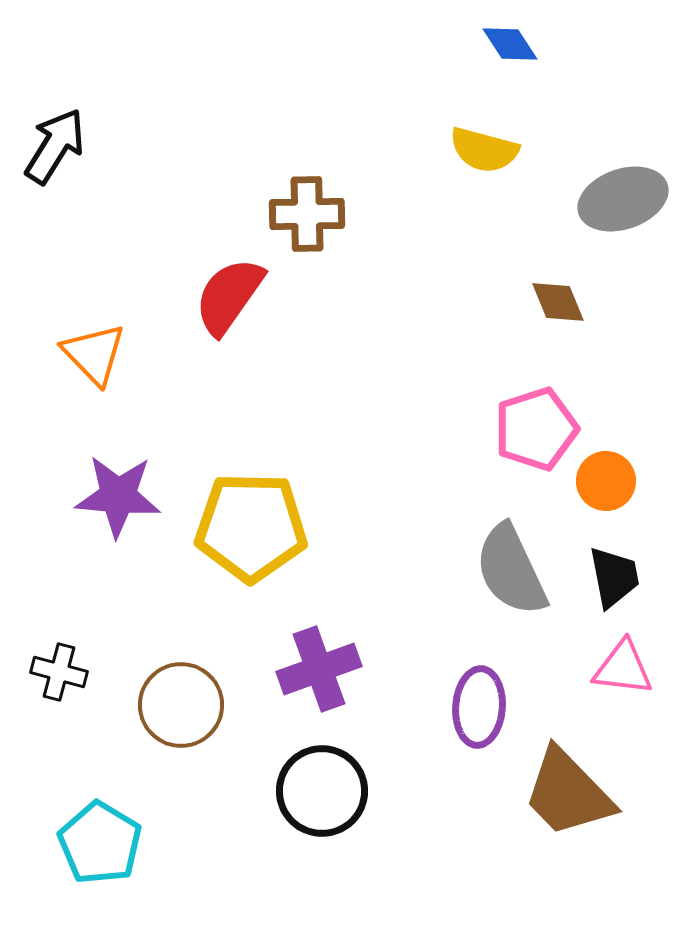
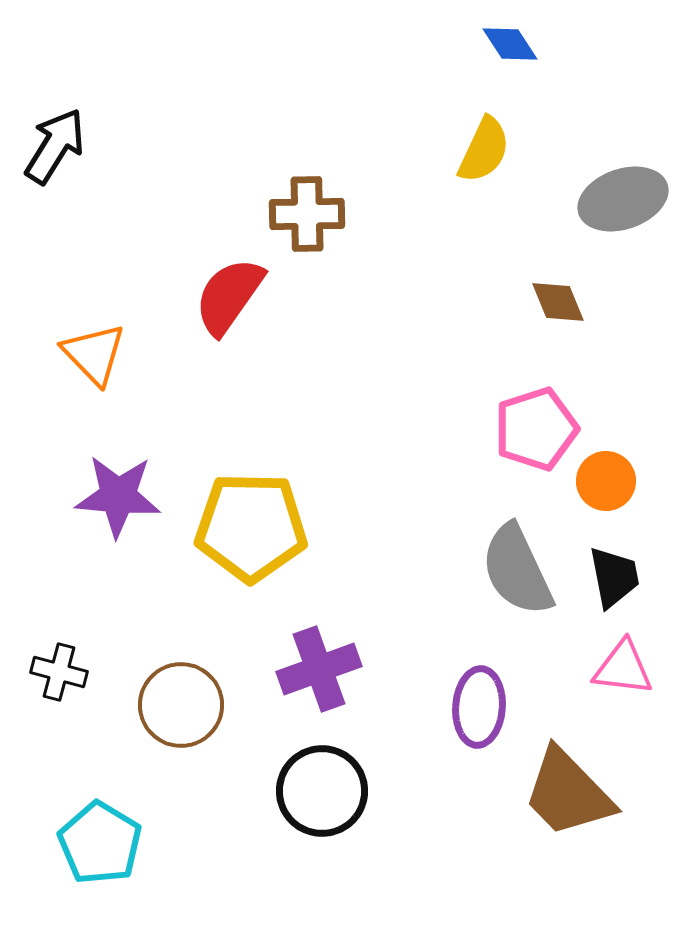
yellow semicircle: rotated 80 degrees counterclockwise
gray semicircle: moved 6 px right
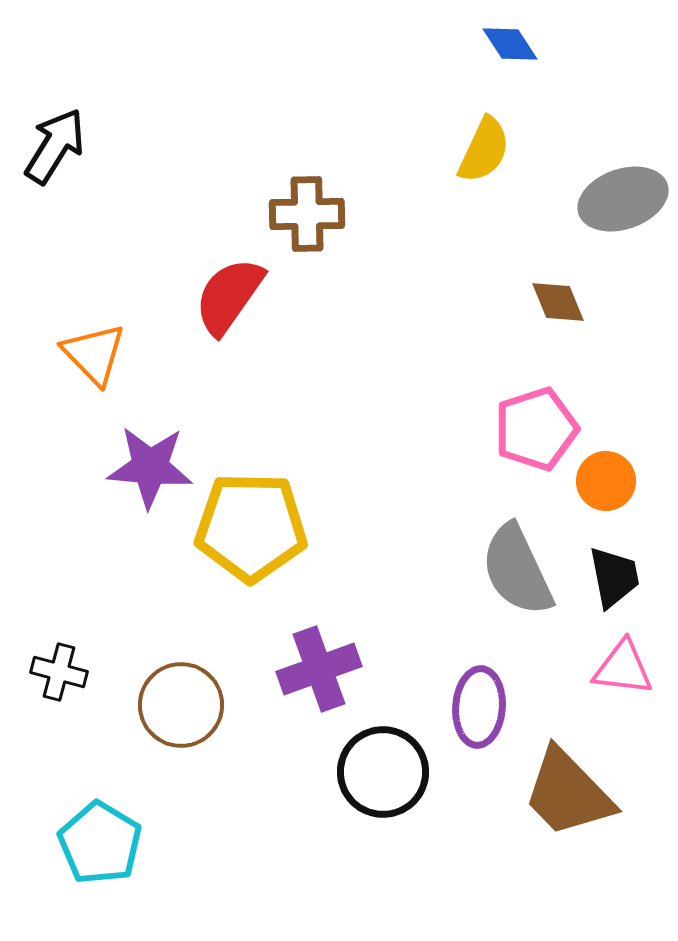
purple star: moved 32 px right, 29 px up
black circle: moved 61 px right, 19 px up
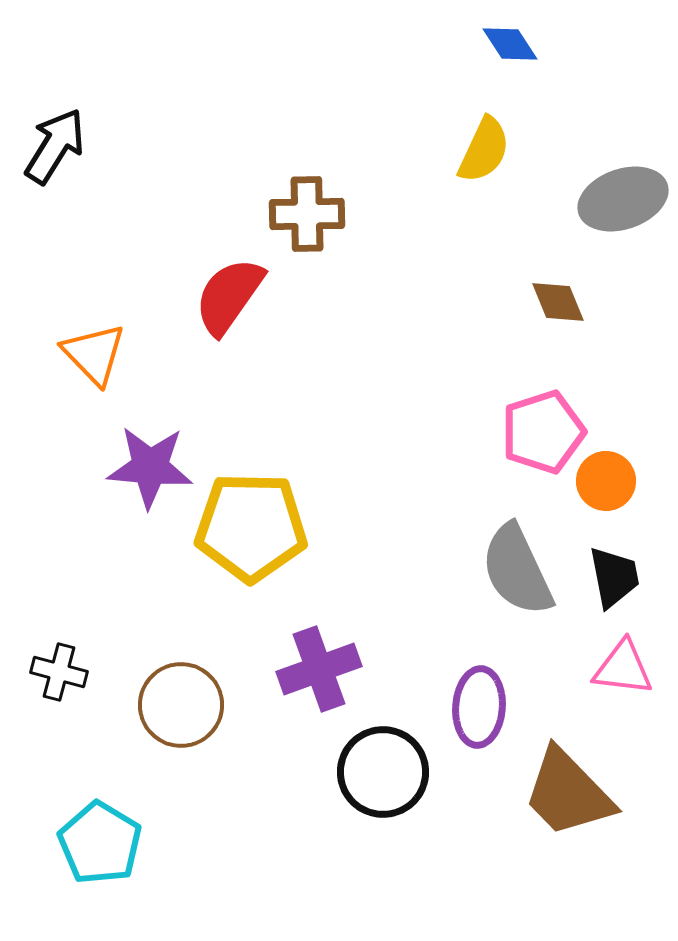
pink pentagon: moved 7 px right, 3 px down
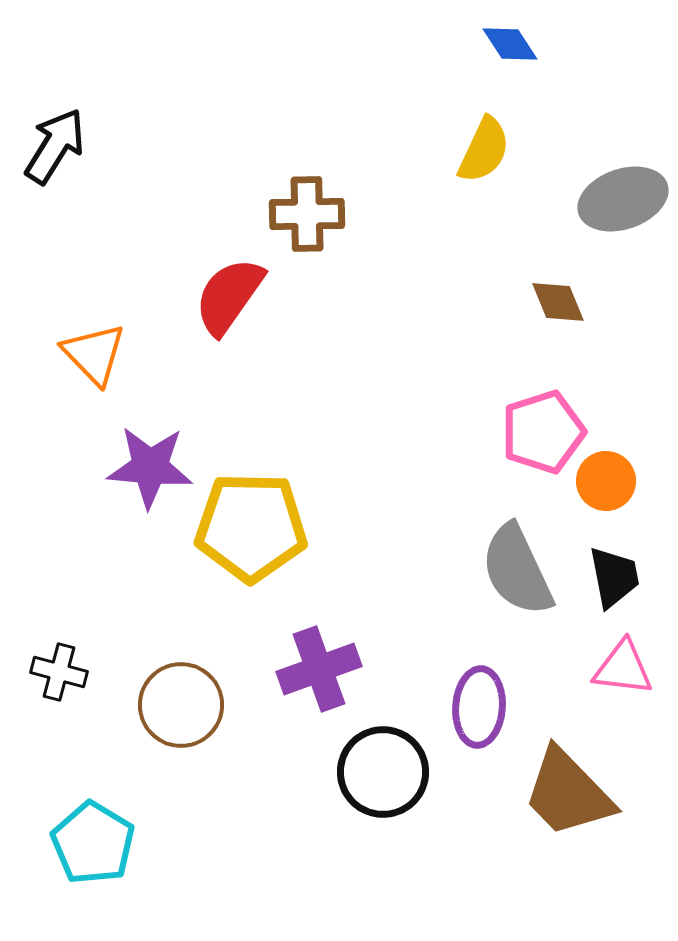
cyan pentagon: moved 7 px left
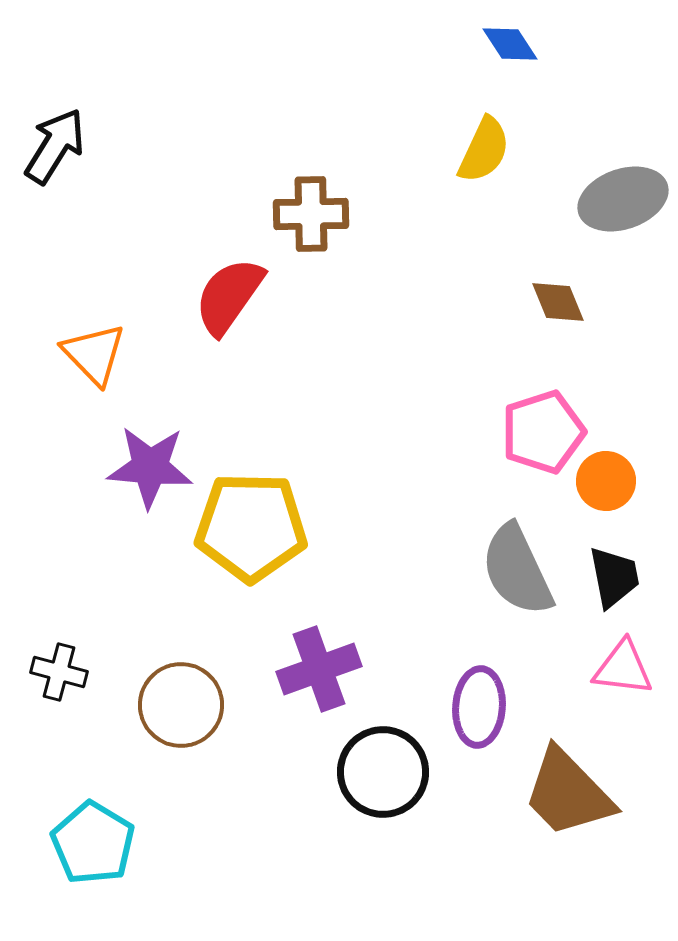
brown cross: moved 4 px right
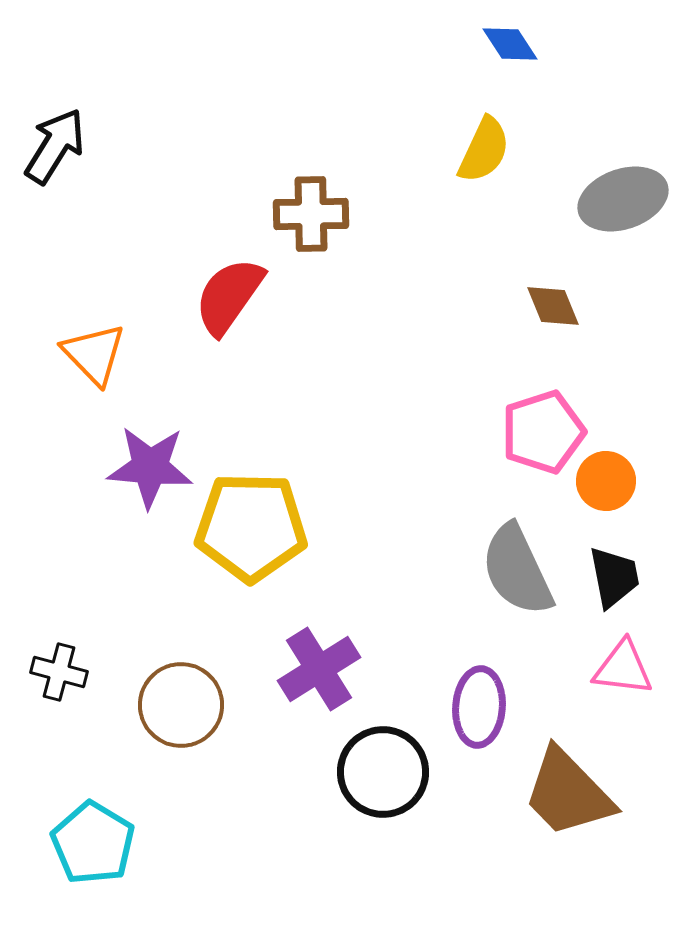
brown diamond: moved 5 px left, 4 px down
purple cross: rotated 12 degrees counterclockwise
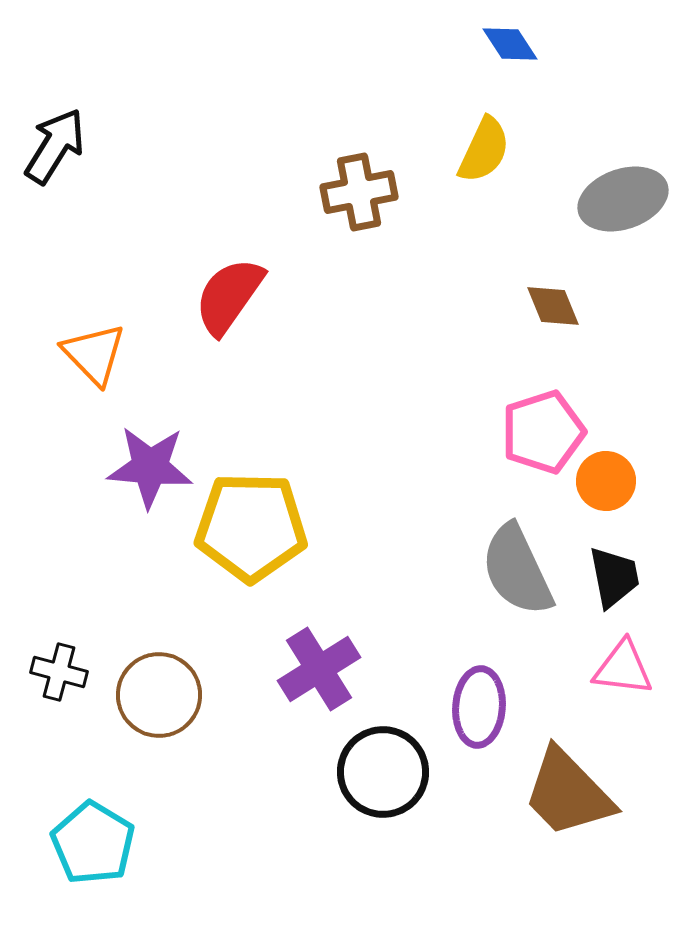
brown cross: moved 48 px right, 22 px up; rotated 10 degrees counterclockwise
brown circle: moved 22 px left, 10 px up
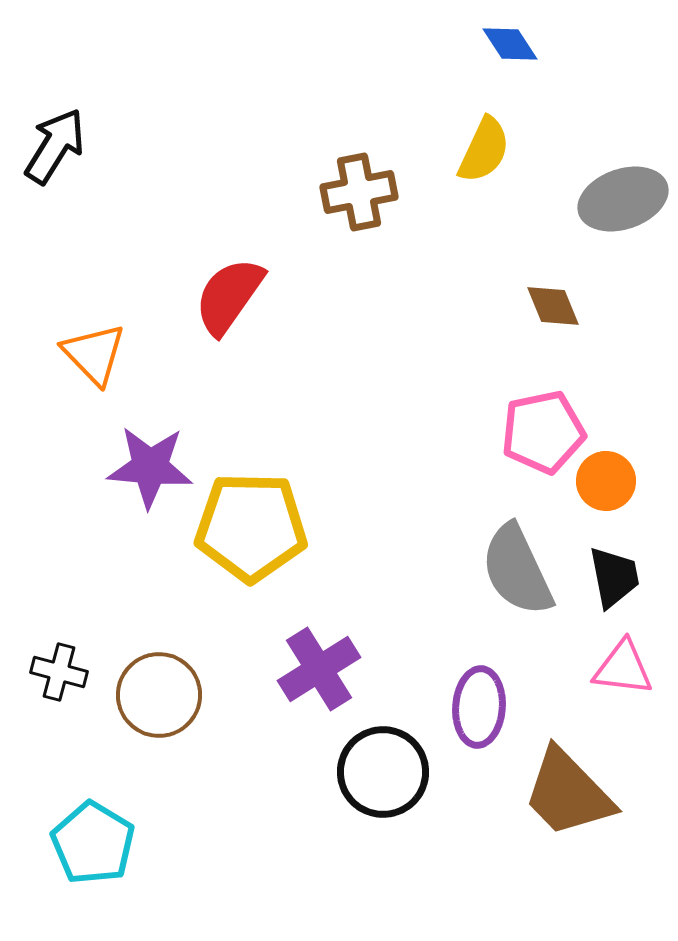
pink pentagon: rotated 6 degrees clockwise
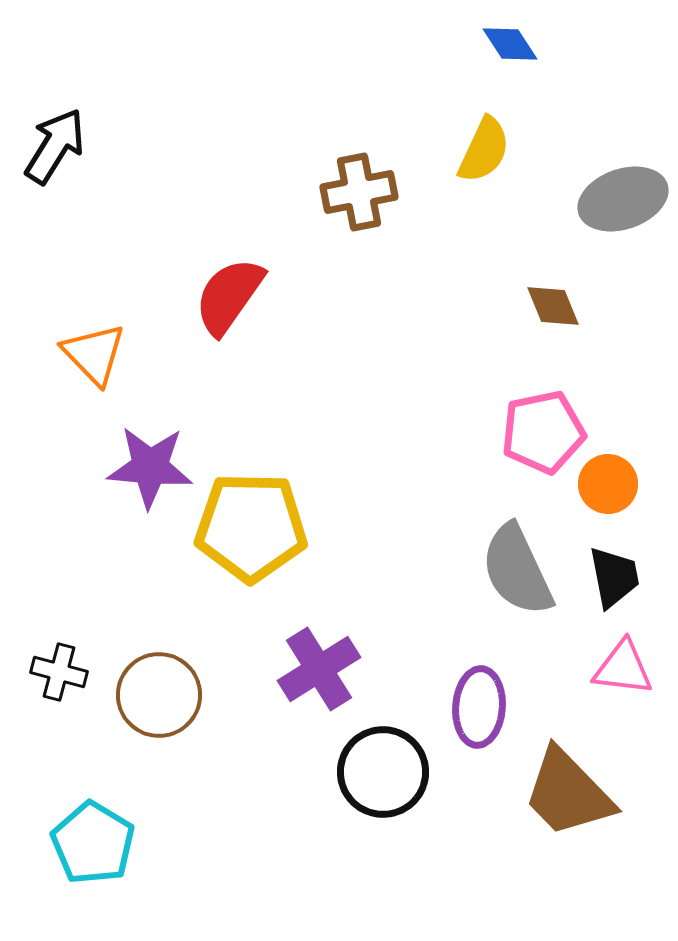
orange circle: moved 2 px right, 3 px down
